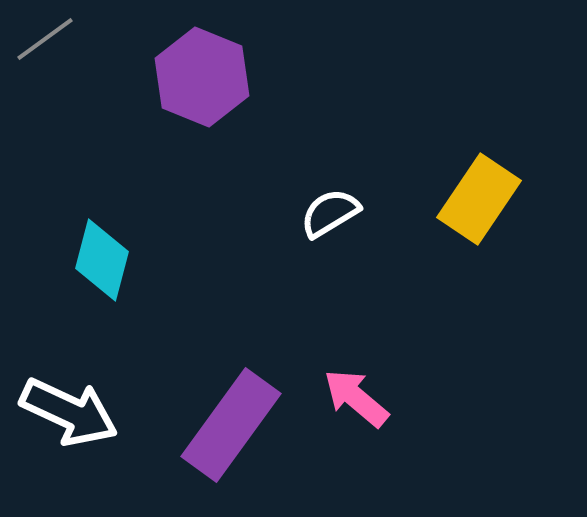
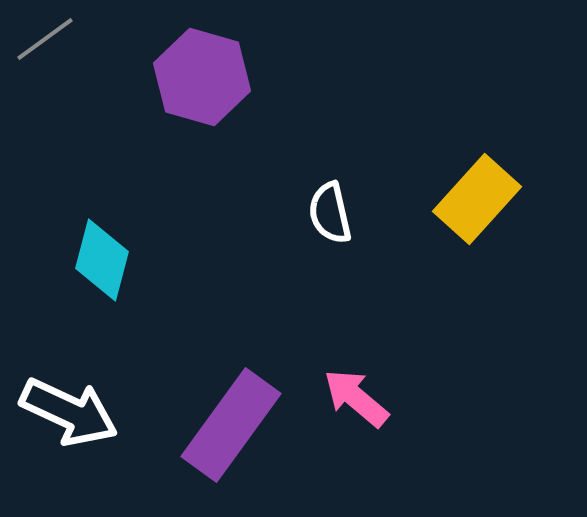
purple hexagon: rotated 6 degrees counterclockwise
yellow rectangle: moved 2 px left; rotated 8 degrees clockwise
white semicircle: rotated 72 degrees counterclockwise
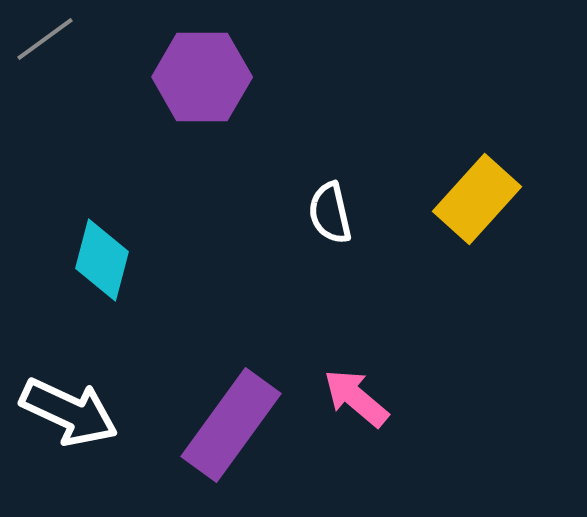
purple hexagon: rotated 16 degrees counterclockwise
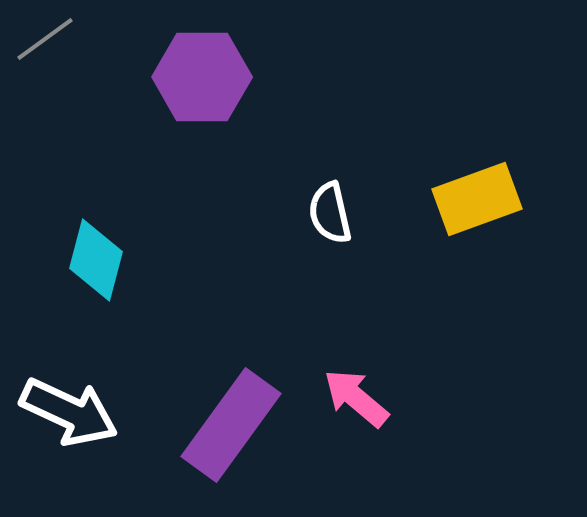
yellow rectangle: rotated 28 degrees clockwise
cyan diamond: moved 6 px left
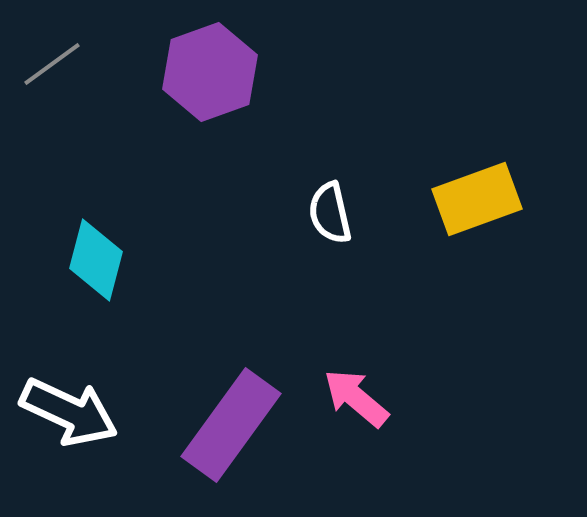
gray line: moved 7 px right, 25 px down
purple hexagon: moved 8 px right, 5 px up; rotated 20 degrees counterclockwise
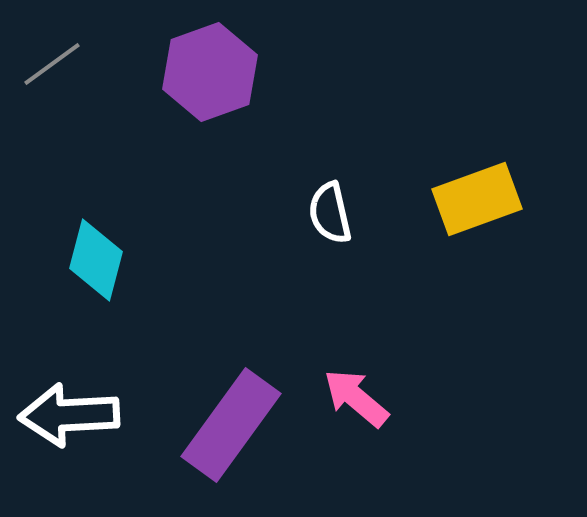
white arrow: moved 3 px down; rotated 152 degrees clockwise
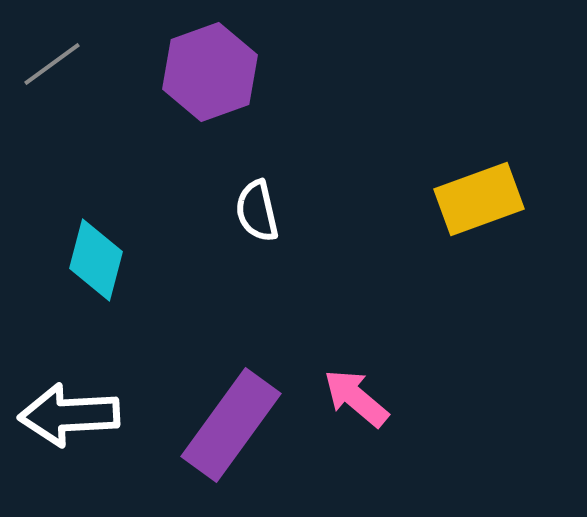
yellow rectangle: moved 2 px right
white semicircle: moved 73 px left, 2 px up
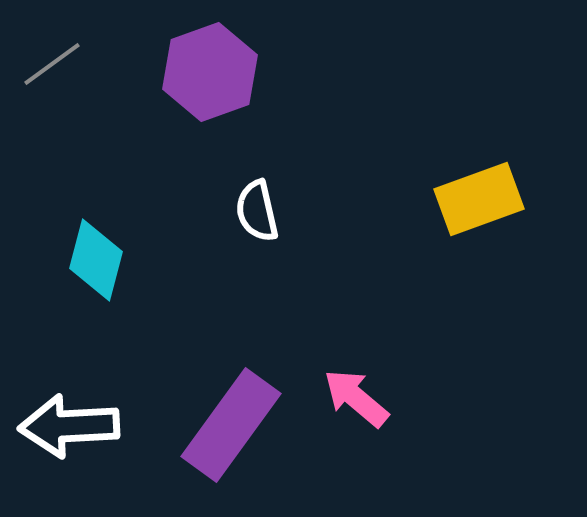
white arrow: moved 11 px down
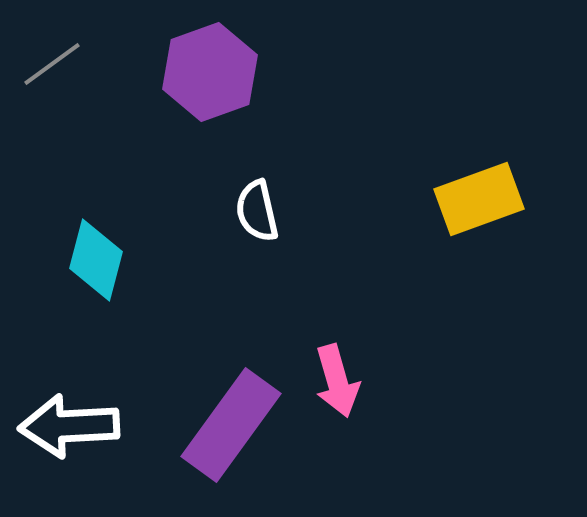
pink arrow: moved 19 px left, 17 px up; rotated 146 degrees counterclockwise
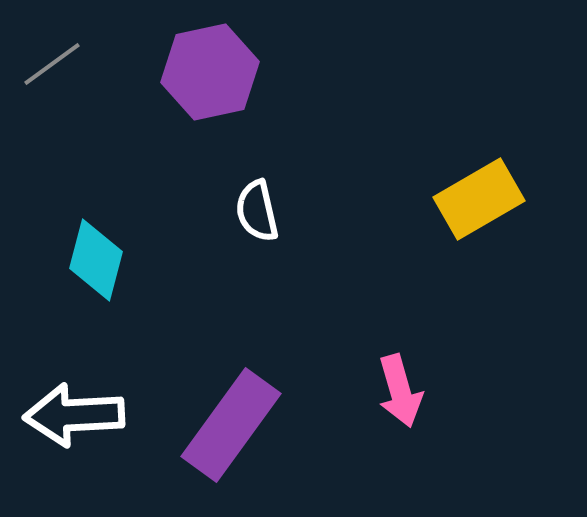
purple hexagon: rotated 8 degrees clockwise
yellow rectangle: rotated 10 degrees counterclockwise
pink arrow: moved 63 px right, 10 px down
white arrow: moved 5 px right, 11 px up
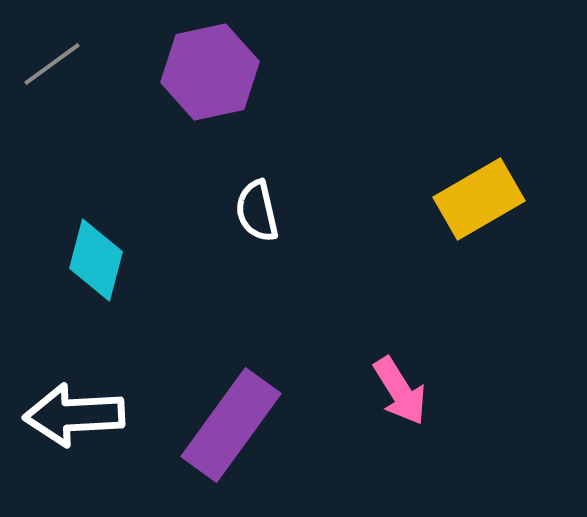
pink arrow: rotated 16 degrees counterclockwise
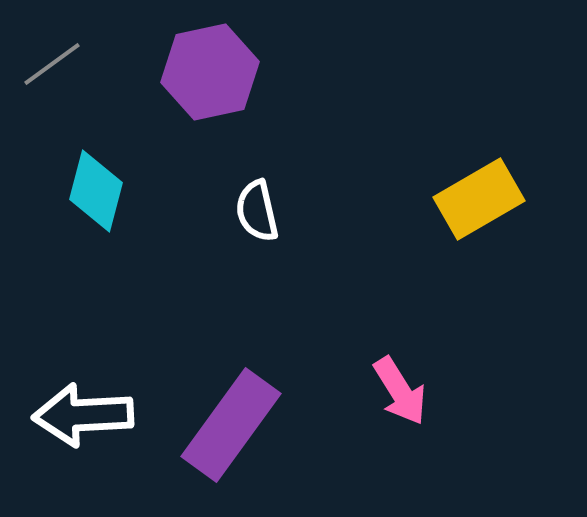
cyan diamond: moved 69 px up
white arrow: moved 9 px right
